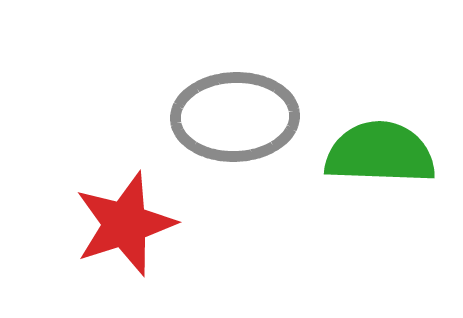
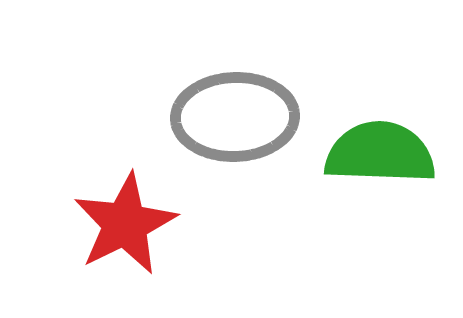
red star: rotated 8 degrees counterclockwise
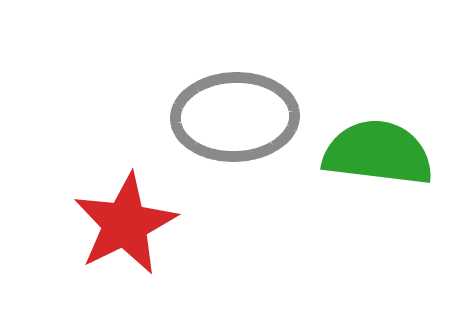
green semicircle: moved 2 px left; rotated 5 degrees clockwise
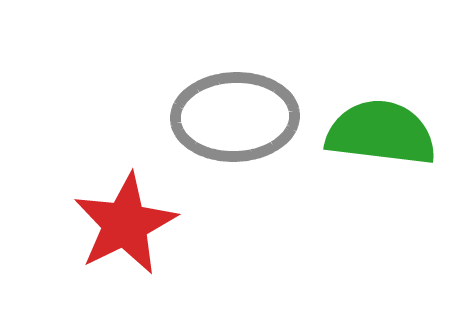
green semicircle: moved 3 px right, 20 px up
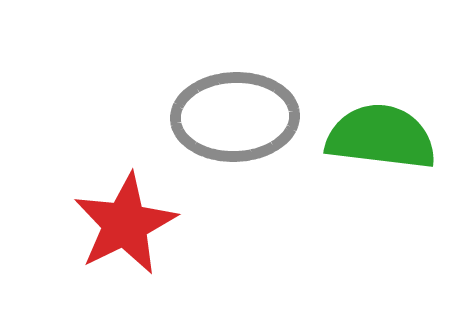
green semicircle: moved 4 px down
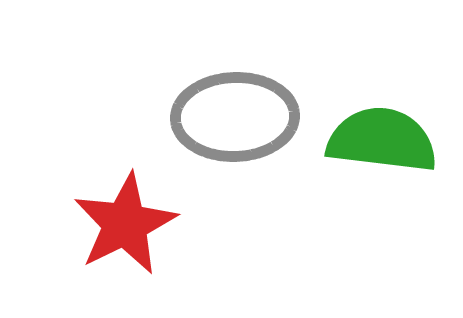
green semicircle: moved 1 px right, 3 px down
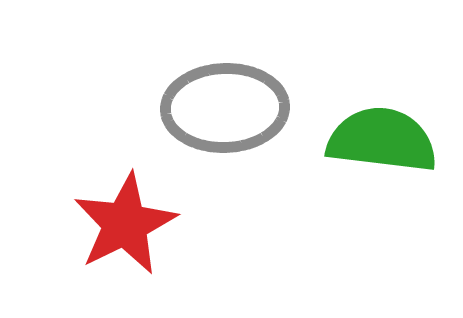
gray ellipse: moved 10 px left, 9 px up
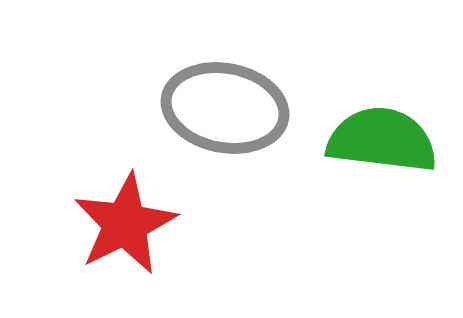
gray ellipse: rotated 13 degrees clockwise
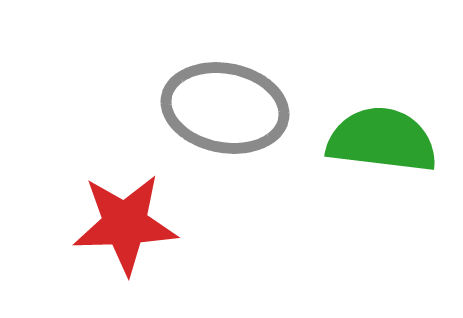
red star: rotated 24 degrees clockwise
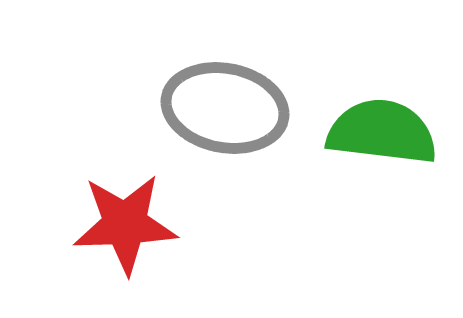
green semicircle: moved 8 px up
